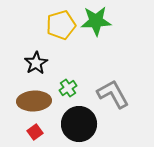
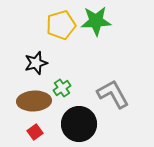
black star: rotated 15 degrees clockwise
green cross: moved 6 px left
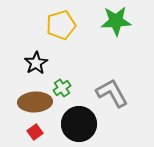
green star: moved 20 px right
black star: rotated 15 degrees counterclockwise
gray L-shape: moved 1 px left, 1 px up
brown ellipse: moved 1 px right, 1 px down
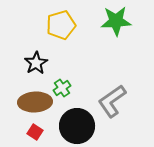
gray L-shape: moved 8 px down; rotated 96 degrees counterclockwise
black circle: moved 2 px left, 2 px down
red square: rotated 21 degrees counterclockwise
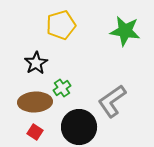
green star: moved 9 px right, 10 px down; rotated 12 degrees clockwise
black circle: moved 2 px right, 1 px down
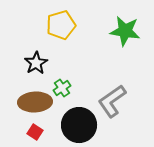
black circle: moved 2 px up
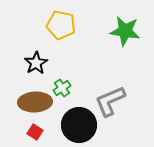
yellow pentagon: rotated 28 degrees clockwise
gray L-shape: moved 2 px left; rotated 12 degrees clockwise
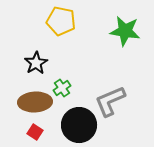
yellow pentagon: moved 4 px up
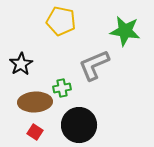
black star: moved 15 px left, 1 px down
green cross: rotated 24 degrees clockwise
gray L-shape: moved 16 px left, 36 px up
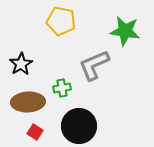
brown ellipse: moved 7 px left
black circle: moved 1 px down
